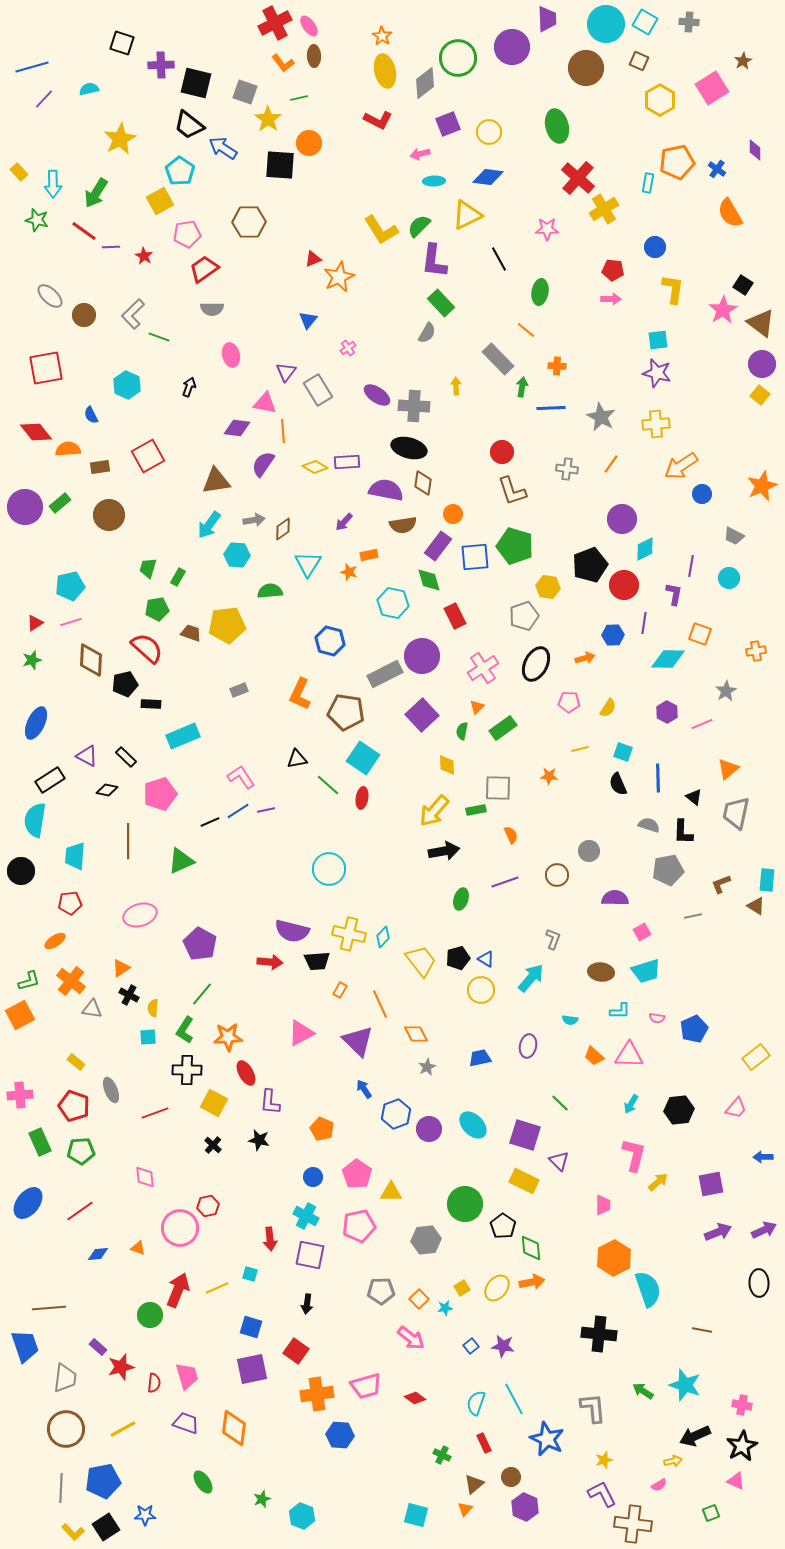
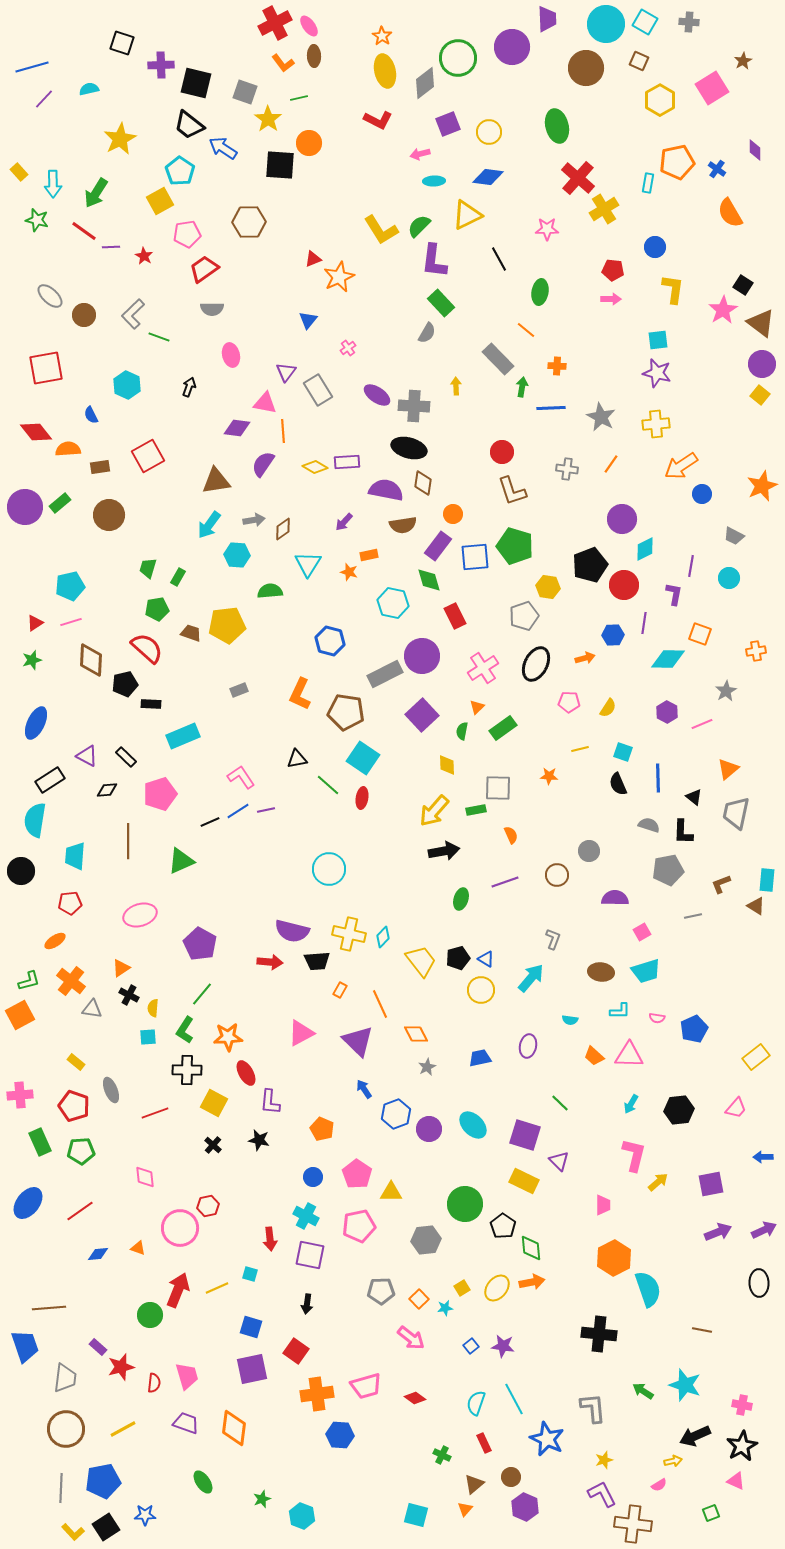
black diamond at (107, 790): rotated 15 degrees counterclockwise
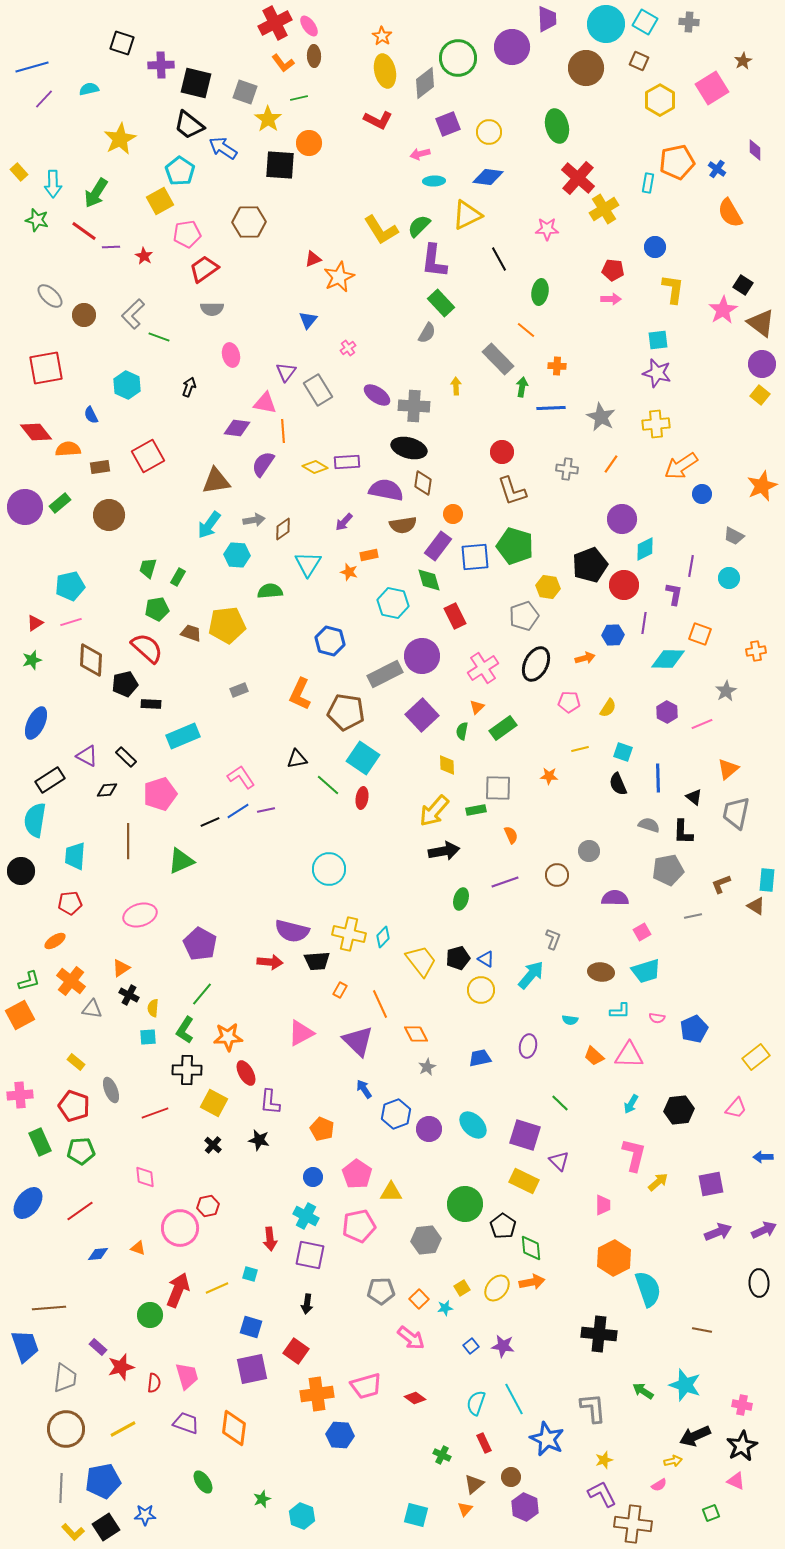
cyan arrow at (531, 978): moved 3 px up
